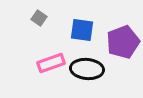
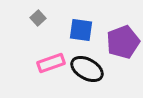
gray square: moved 1 px left; rotated 14 degrees clockwise
blue square: moved 1 px left
black ellipse: rotated 24 degrees clockwise
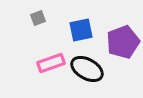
gray square: rotated 21 degrees clockwise
blue square: rotated 20 degrees counterclockwise
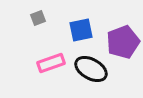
black ellipse: moved 4 px right
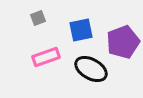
pink rectangle: moved 5 px left, 6 px up
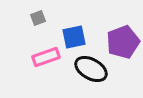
blue square: moved 7 px left, 7 px down
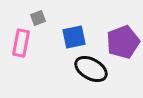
pink rectangle: moved 25 px left, 14 px up; rotated 60 degrees counterclockwise
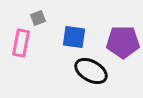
blue square: rotated 20 degrees clockwise
purple pentagon: rotated 20 degrees clockwise
black ellipse: moved 2 px down
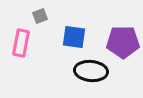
gray square: moved 2 px right, 2 px up
black ellipse: rotated 24 degrees counterclockwise
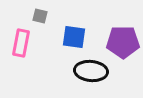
gray square: rotated 35 degrees clockwise
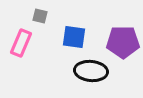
pink rectangle: rotated 12 degrees clockwise
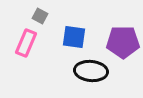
gray square: rotated 14 degrees clockwise
pink rectangle: moved 5 px right
